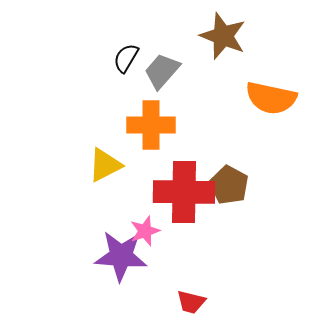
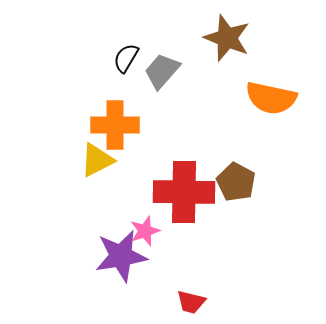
brown star: moved 4 px right, 2 px down
orange cross: moved 36 px left
yellow triangle: moved 8 px left, 5 px up
brown pentagon: moved 7 px right, 3 px up
purple star: rotated 14 degrees counterclockwise
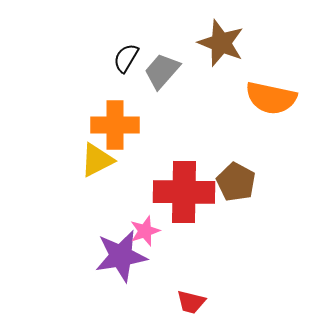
brown star: moved 6 px left, 5 px down
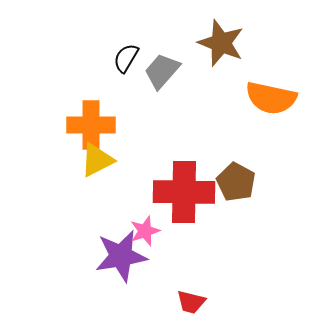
orange cross: moved 24 px left
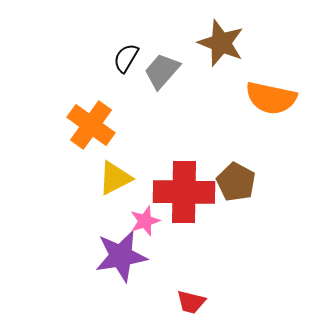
orange cross: rotated 36 degrees clockwise
yellow triangle: moved 18 px right, 18 px down
pink star: moved 10 px up
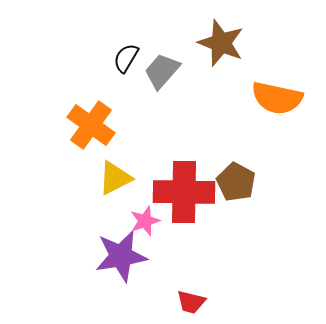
orange semicircle: moved 6 px right
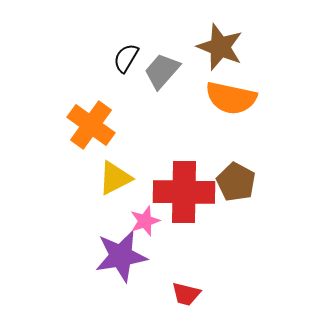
brown star: moved 1 px left, 4 px down
orange semicircle: moved 46 px left
red trapezoid: moved 5 px left, 8 px up
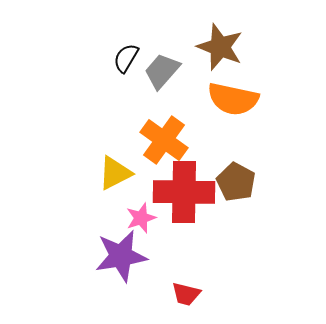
orange semicircle: moved 2 px right, 1 px down
orange cross: moved 73 px right, 15 px down
yellow triangle: moved 5 px up
pink star: moved 4 px left, 3 px up
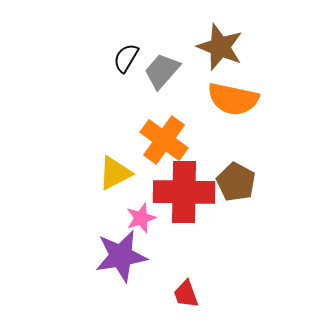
red trapezoid: rotated 56 degrees clockwise
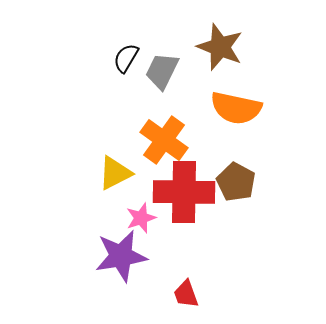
gray trapezoid: rotated 15 degrees counterclockwise
orange semicircle: moved 3 px right, 9 px down
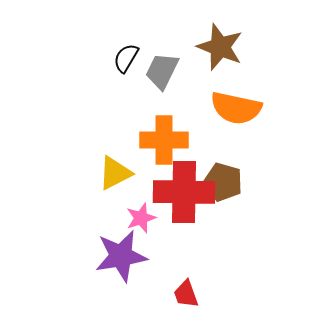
orange cross: rotated 36 degrees counterclockwise
brown pentagon: moved 13 px left; rotated 12 degrees counterclockwise
